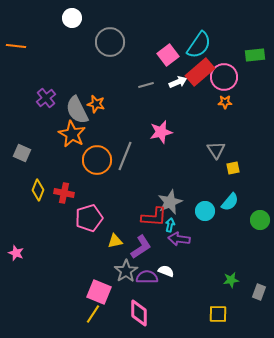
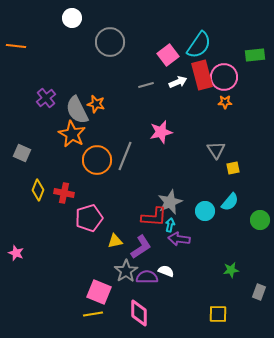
red rectangle at (200, 72): moved 2 px right, 3 px down; rotated 64 degrees counterclockwise
green star at (231, 280): moved 10 px up
yellow line at (93, 314): rotated 48 degrees clockwise
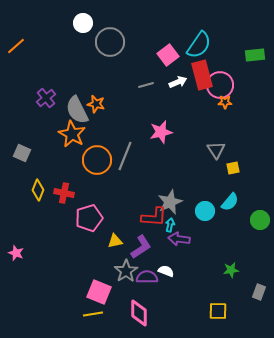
white circle at (72, 18): moved 11 px right, 5 px down
orange line at (16, 46): rotated 48 degrees counterclockwise
pink circle at (224, 77): moved 4 px left, 8 px down
yellow square at (218, 314): moved 3 px up
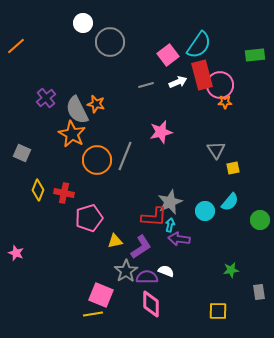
pink square at (99, 292): moved 2 px right, 3 px down
gray rectangle at (259, 292): rotated 28 degrees counterclockwise
pink diamond at (139, 313): moved 12 px right, 9 px up
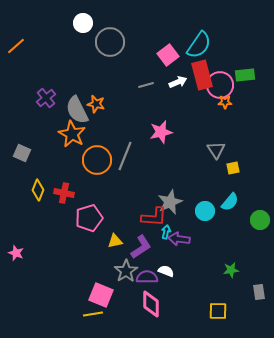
green rectangle at (255, 55): moved 10 px left, 20 px down
cyan arrow at (170, 225): moved 4 px left, 7 px down
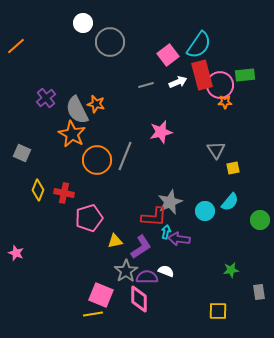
pink diamond at (151, 304): moved 12 px left, 5 px up
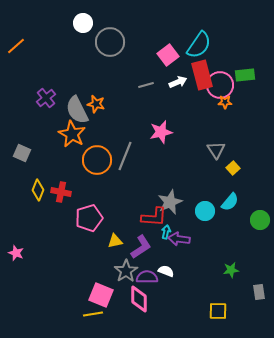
yellow square at (233, 168): rotated 32 degrees counterclockwise
red cross at (64, 193): moved 3 px left, 1 px up
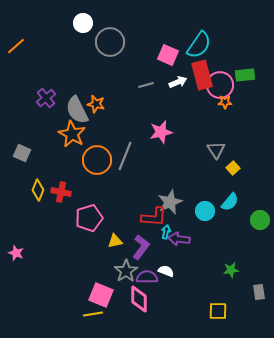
pink square at (168, 55): rotated 30 degrees counterclockwise
purple L-shape at (141, 247): rotated 20 degrees counterclockwise
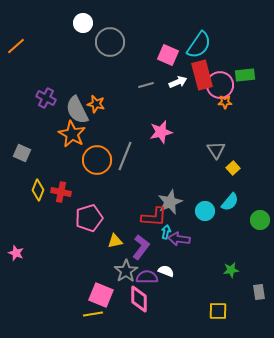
purple cross at (46, 98): rotated 24 degrees counterclockwise
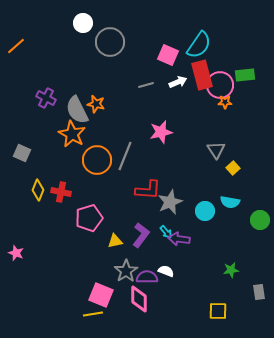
cyan semicircle at (230, 202): rotated 60 degrees clockwise
red L-shape at (154, 217): moved 6 px left, 27 px up
cyan arrow at (166, 232): rotated 128 degrees clockwise
purple L-shape at (141, 247): moved 12 px up
